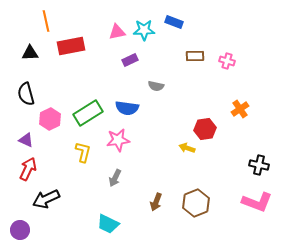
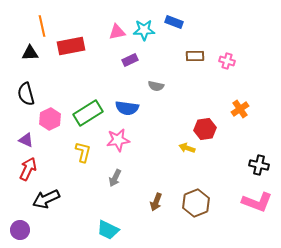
orange line: moved 4 px left, 5 px down
cyan trapezoid: moved 6 px down
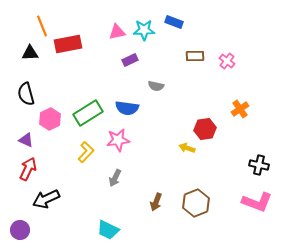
orange line: rotated 10 degrees counterclockwise
red rectangle: moved 3 px left, 2 px up
pink cross: rotated 21 degrees clockwise
yellow L-shape: moved 3 px right; rotated 30 degrees clockwise
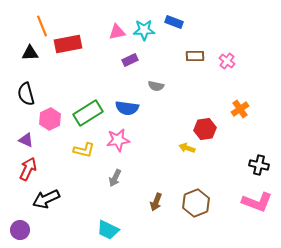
yellow L-shape: moved 2 px left, 2 px up; rotated 60 degrees clockwise
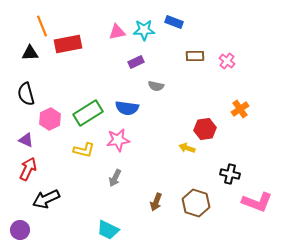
purple rectangle: moved 6 px right, 2 px down
black cross: moved 29 px left, 9 px down
brown hexagon: rotated 20 degrees counterclockwise
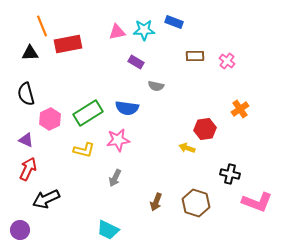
purple rectangle: rotated 56 degrees clockwise
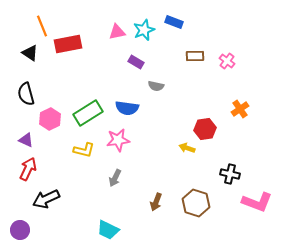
cyan star: rotated 20 degrees counterclockwise
black triangle: rotated 36 degrees clockwise
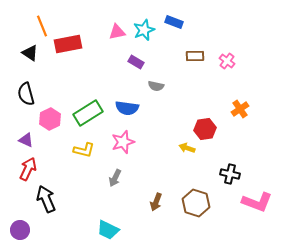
pink star: moved 5 px right, 2 px down; rotated 10 degrees counterclockwise
black arrow: rotated 92 degrees clockwise
